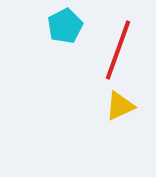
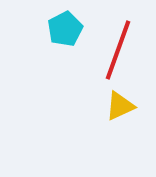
cyan pentagon: moved 3 px down
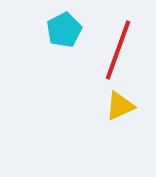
cyan pentagon: moved 1 px left, 1 px down
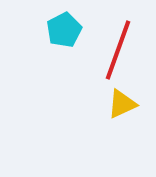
yellow triangle: moved 2 px right, 2 px up
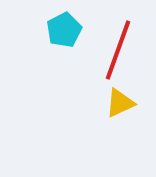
yellow triangle: moved 2 px left, 1 px up
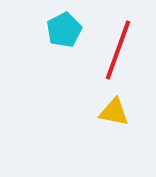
yellow triangle: moved 6 px left, 9 px down; rotated 36 degrees clockwise
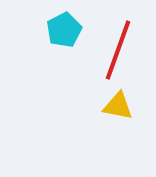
yellow triangle: moved 4 px right, 6 px up
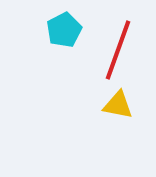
yellow triangle: moved 1 px up
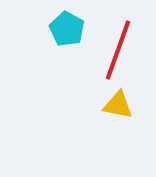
cyan pentagon: moved 3 px right, 1 px up; rotated 16 degrees counterclockwise
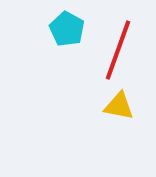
yellow triangle: moved 1 px right, 1 px down
